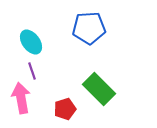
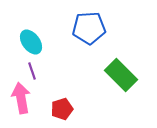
green rectangle: moved 22 px right, 14 px up
red pentagon: moved 3 px left
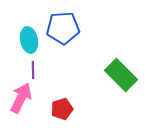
blue pentagon: moved 26 px left
cyan ellipse: moved 2 px left, 2 px up; rotated 25 degrees clockwise
purple line: moved 1 px right, 1 px up; rotated 18 degrees clockwise
pink arrow: rotated 36 degrees clockwise
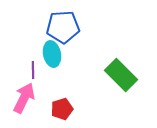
blue pentagon: moved 1 px up
cyan ellipse: moved 23 px right, 14 px down
pink arrow: moved 3 px right
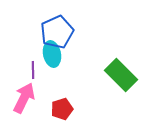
blue pentagon: moved 6 px left, 5 px down; rotated 20 degrees counterclockwise
